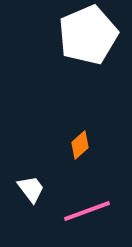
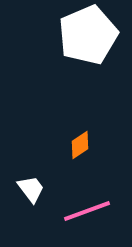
orange diamond: rotated 8 degrees clockwise
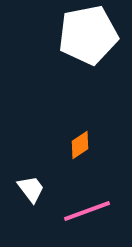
white pentagon: rotated 12 degrees clockwise
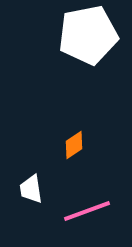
orange diamond: moved 6 px left
white trapezoid: rotated 152 degrees counterclockwise
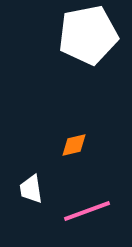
orange diamond: rotated 20 degrees clockwise
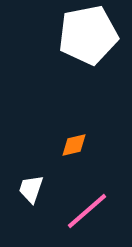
white trapezoid: rotated 28 degrees clockwise
pink line: rotated 21 degrees counterclockwise
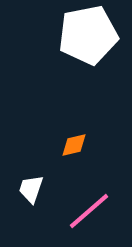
pink line: moved 2 px right
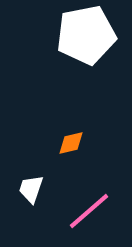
white pentagon: moved 2 px left
orange diamond: moved 3 px left, 2 px up
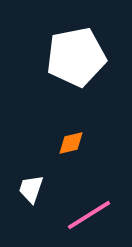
white pentagon: moved 10 px left, 22 px down
pink line: moved 4 px down; rotated 9 degrees clockwise
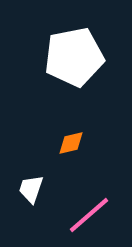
white pentagon: moved 2 px left
pink line: rotated 9 degrees counterclockwise
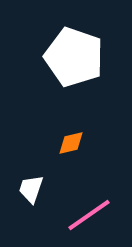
white pentagon: rotated 30 degrees clockwise
pink line: rotated 6 degrees clockwise
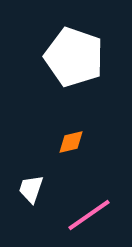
orange diamond: moved 1 px up
